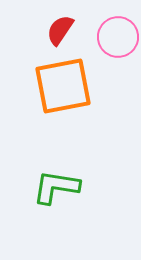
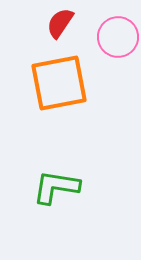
red semicircle: moved 7 px up
orange square: moved 4 px left, 3 px up
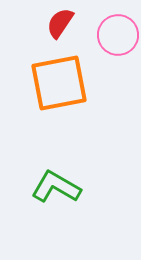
pink circle: moved 2 px up
green L-shape: rotated 21 degrees clockwise
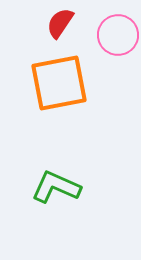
green L-shape: rotated 6 degrees counterclockwise
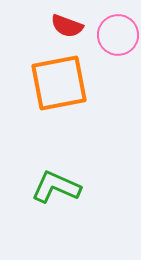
red semicircle: moved 7 px right, 3 px down; rotated 104 degrees counterclockwise
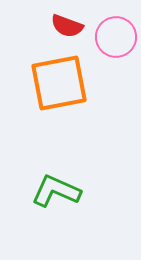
pink circle: moved 2 px left, 2 px down
green L-shape: moved 4 px down
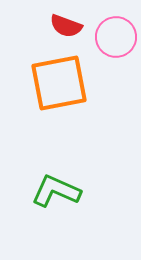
red semicircle: moved 1 px left
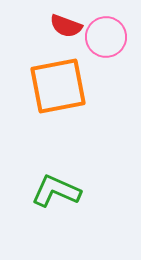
pink circle: moved 10 px left
orange square: moved 1 px left, 3 px down
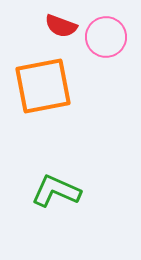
red semicircle: moved 5 px left
orange square: moved 15 px left
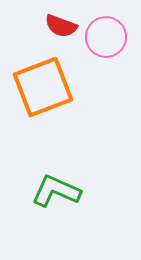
orange square: moved 1 px down; rotated 10 degrees counterclockwise
